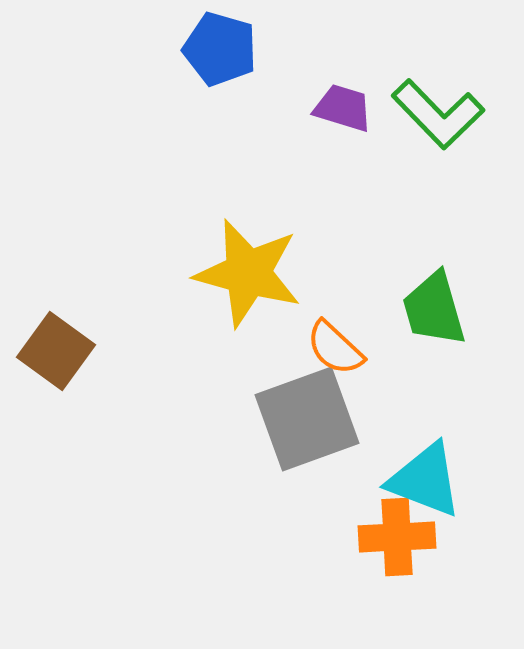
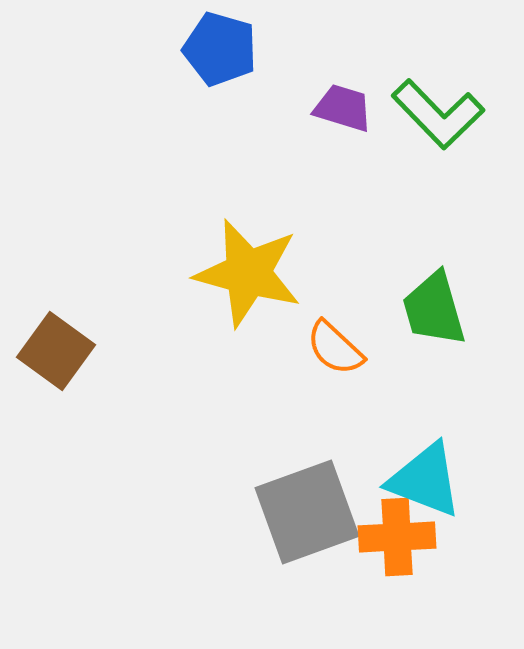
gray square: moved 93 px down
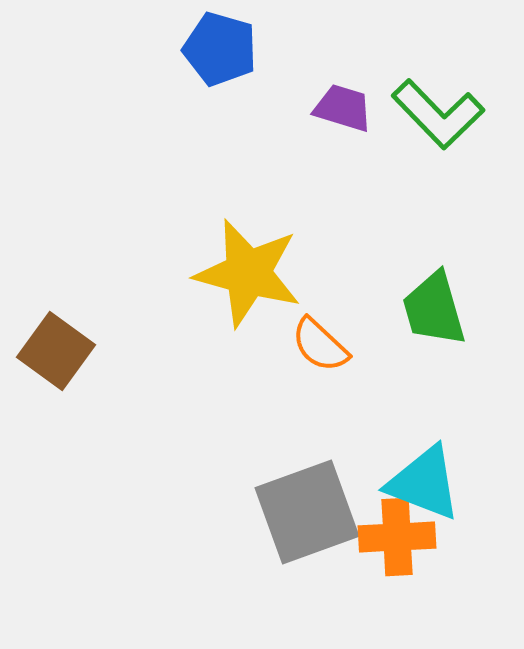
orange semicircle: moved 15 px left, 3 px up
cyan triangle: moved 1 px left, 3 px down
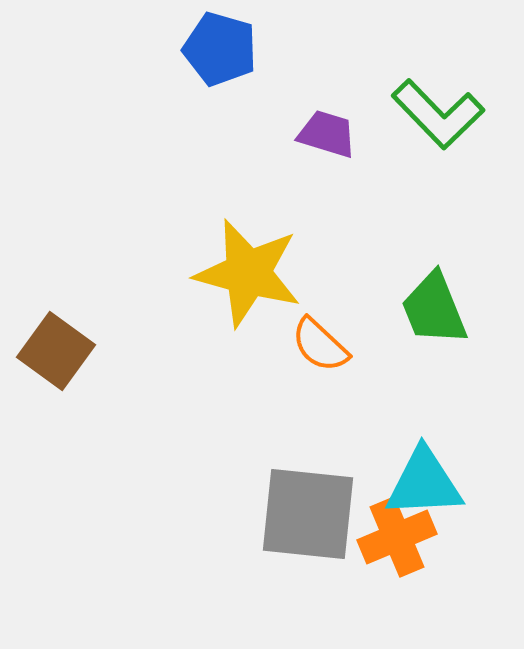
purple trapezoid: moved 16 px left, 26 px down
green trapezoid: rotated 6 degrees counterclockwise
cyan triangle: rotated 24 degrees counterclockwise
gray square: moved 1 px right, 2 px down; rotated 26 degrees clockwise
orange cross: rotated 20 degrees counterclockwise
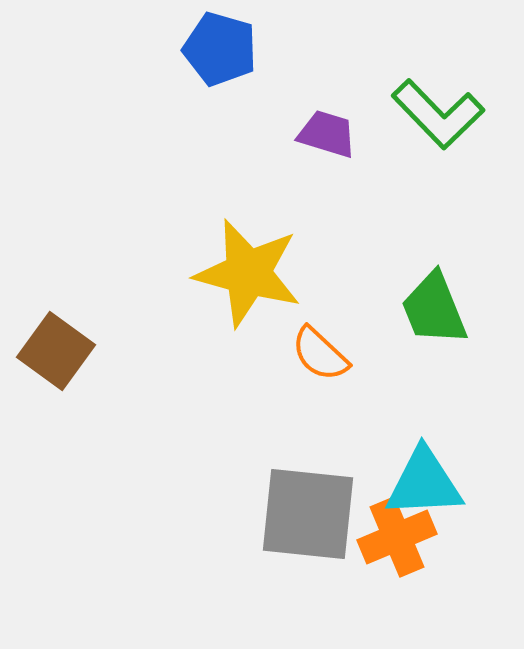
orange semicircle: moved 9 px down
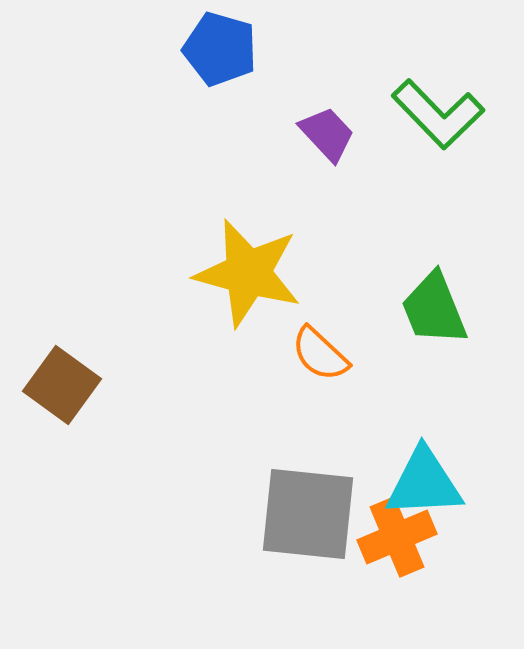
purple trapezoid: rotated 30 degrees clockwise
brown square: moved 6 px right, 34 px down
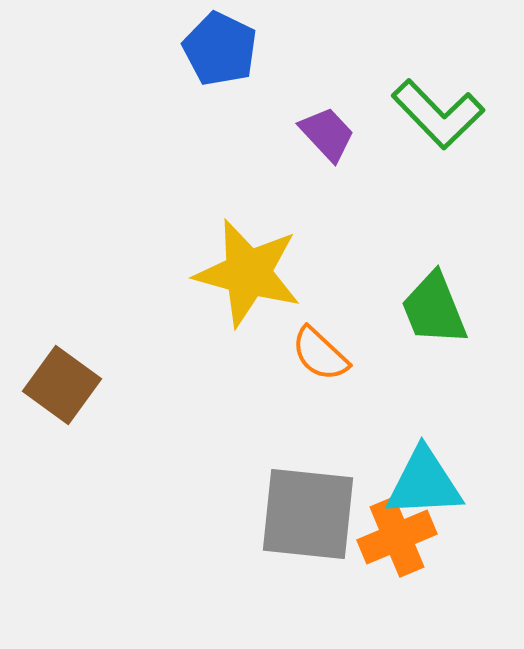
blue pentagon: rotated 10 degrees clockwise
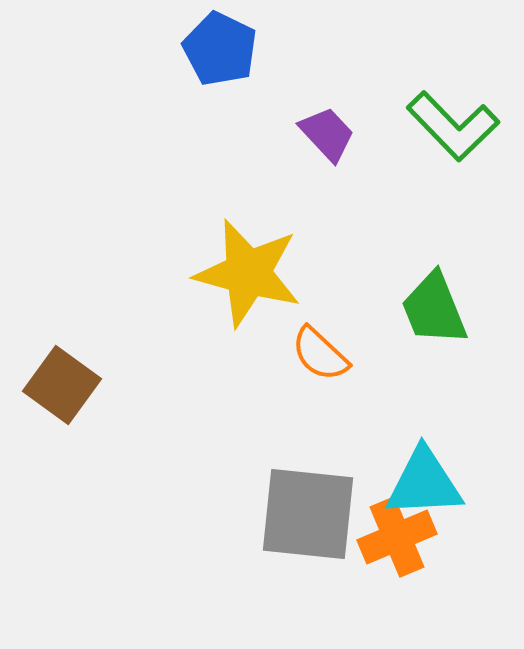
green L-shape: moved 15 px right, 12 px down
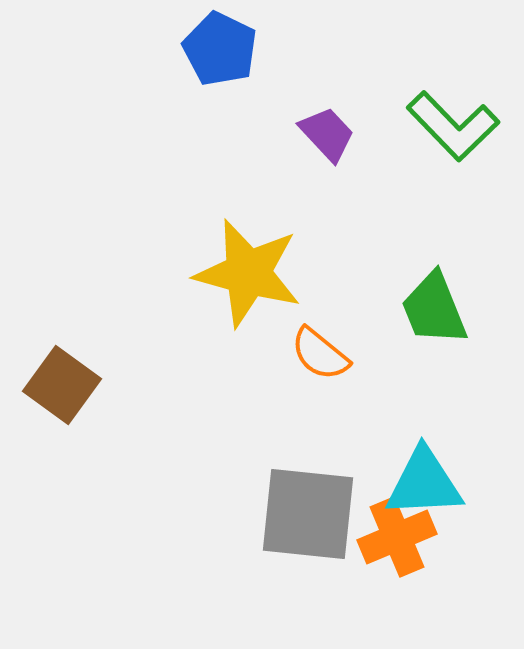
orange semicircle: rotated 4 degrees counterclockwise
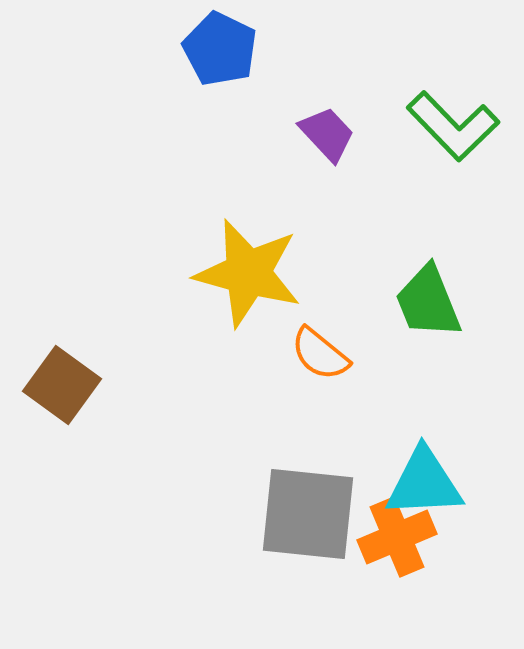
green trapezoid: moved 6 px left, 7 px up
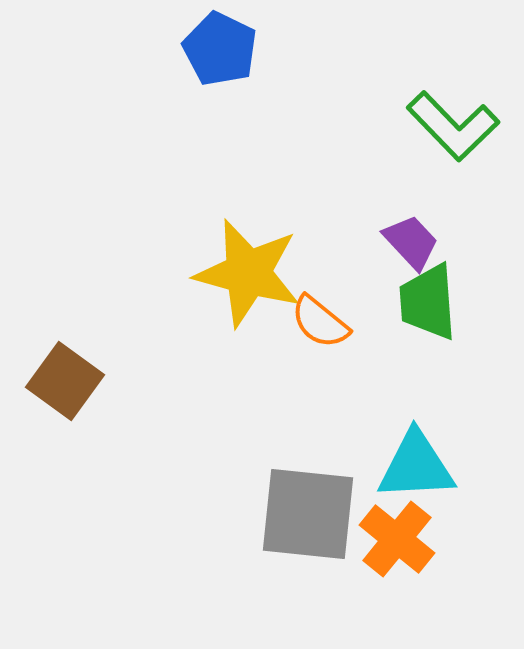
purple trapezoid: moved 84 px right, 108 px down
green trapezoid: rotated 18 degrees clockwise
orange semicircle: moved 32 px up
brown square: moved 3 px right, 4 px up
cyan triangle: moved 8 px left, 17 px up
orange cross: moved 2 px down; rotated 28 degrees counterclockwise
